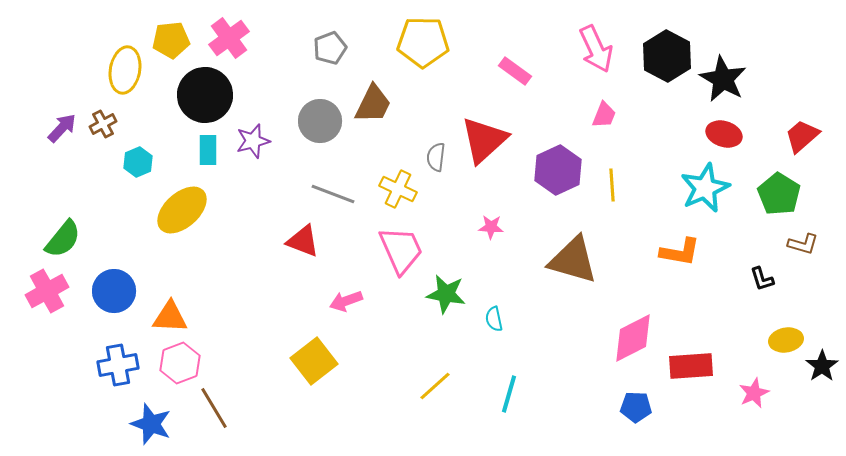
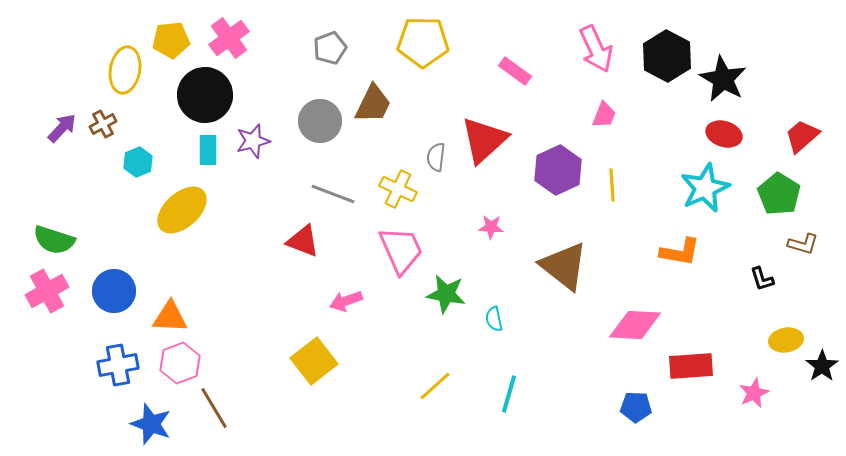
green semicircle at (63, 239): moved 9 px left, 1 px down; rotated 69 degrees clockwise
brown triangle at (573, 260): moved 9 px left, 6 px down; rotated 22 degrees clockwise
pink diamond at (633, 338): moved 2 px right, 13 px up; rotated 30 degrees clockwise
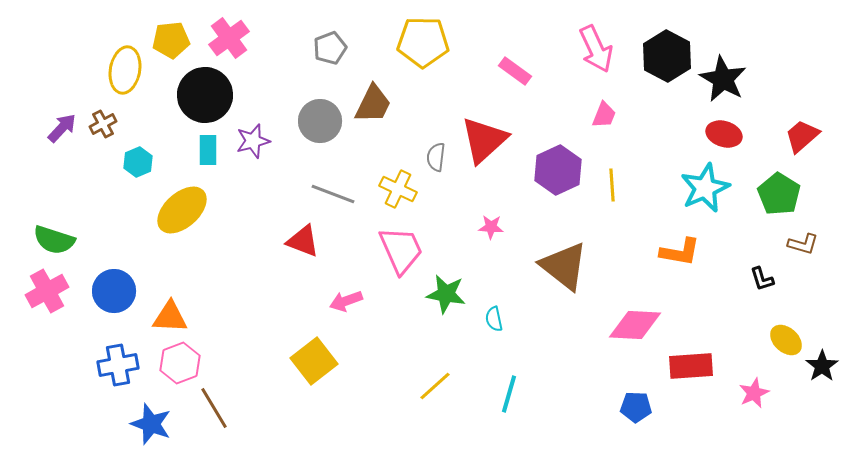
yellow ellipse at (786, 340): rotated 52 degrees clockwise
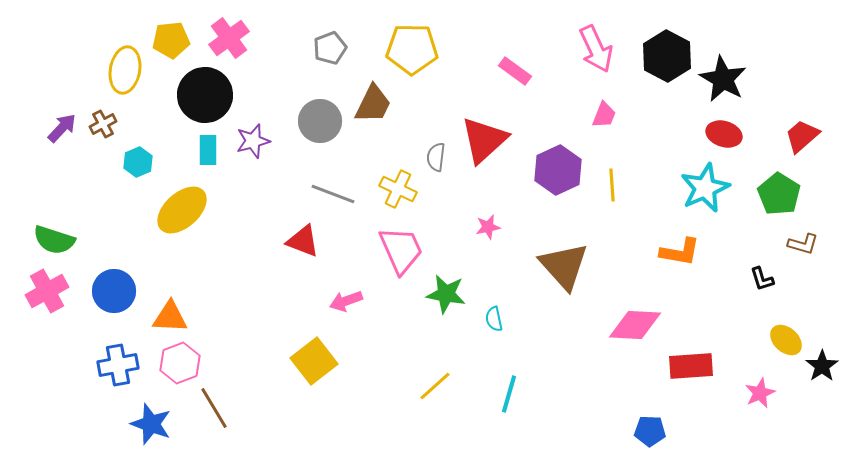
yellow pentagon at (423, 42): moved 11 px left, 7 px down
pink star at (491, 227): moved 3 px left; rotated 15 degrees counterclockwise
brown triangle at (564, 266): rotated 10 degrees clockwise
pink star at (754, 393): moved 6 px right
blue pentagon at (636, 407): moved 14 px right, 24 px down
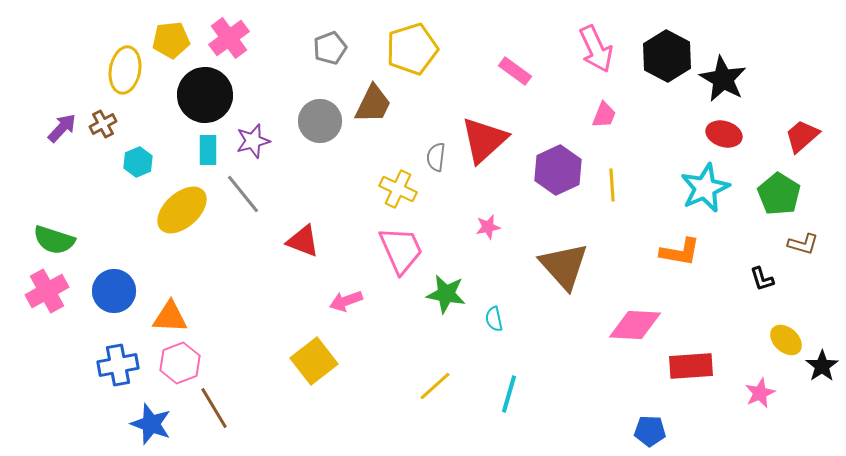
yellow pentagon at (412, 49): rotated 18 degrees counterclockwise
gray line at (333, 194): moved 90 px left; rotated 30 degrees clockwise
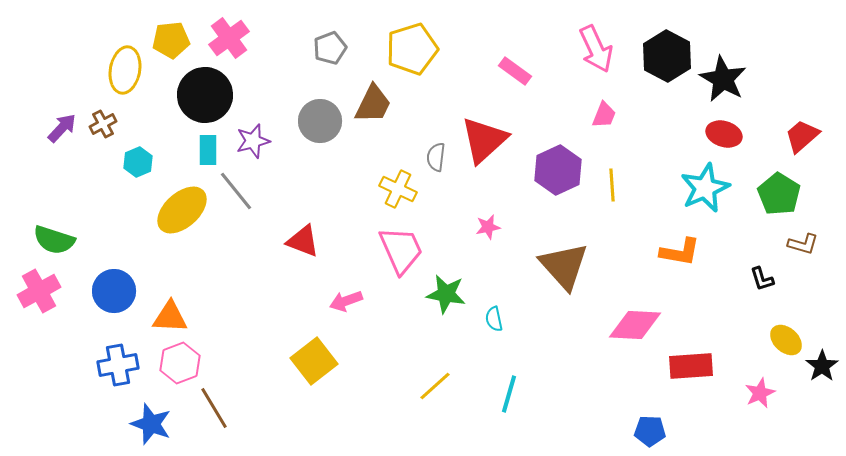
gray line at (243, 194): moved 7 px left, 3 px up
pink cross at (47, 291): moved 8 px left
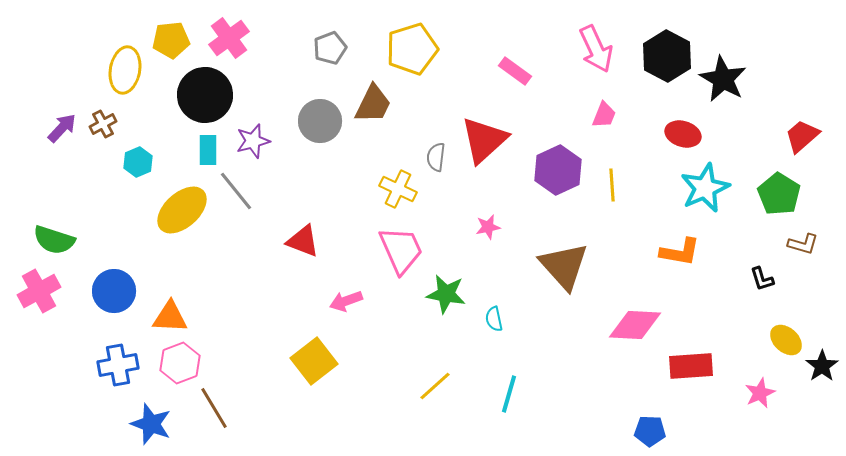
red ellipse at (724, 134): moved 41 px left
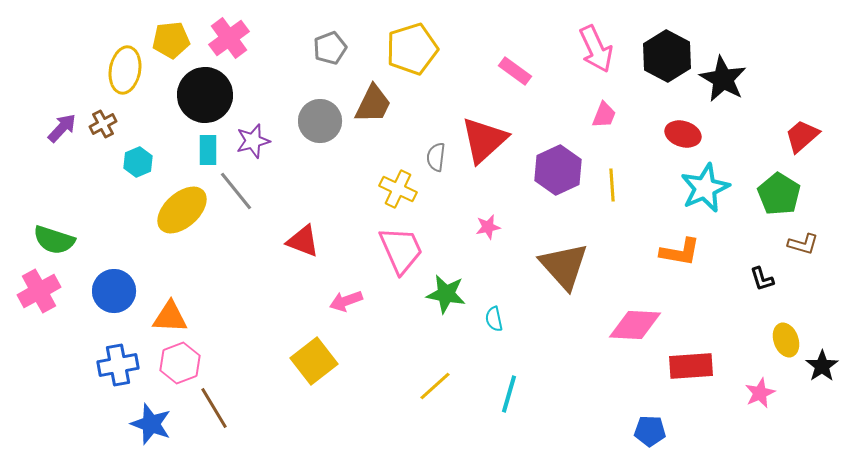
yellow ellipse at (786, 340): rotated 28 degrees clockwise
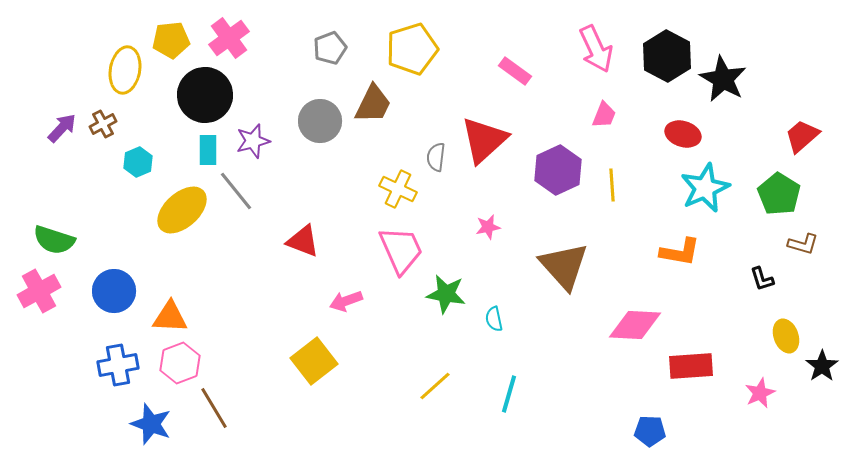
yellow ellipse at (786, 340): moved 4 px up
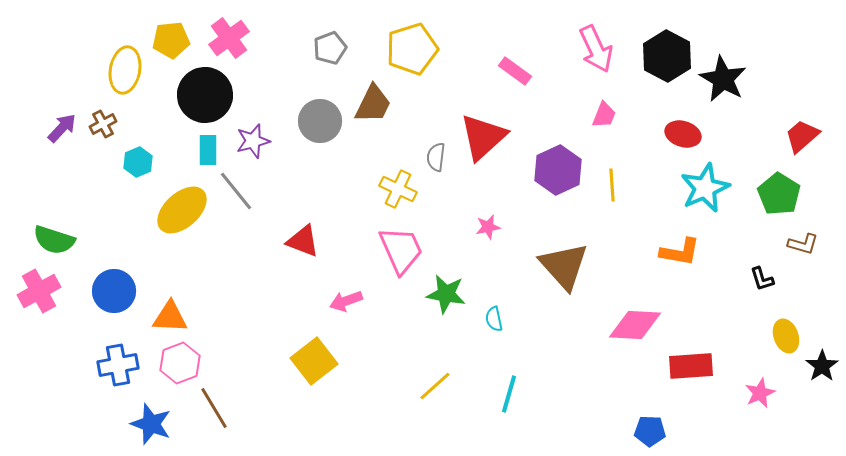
red triangle at (484, 140): moved 1 px left, 3 px up
